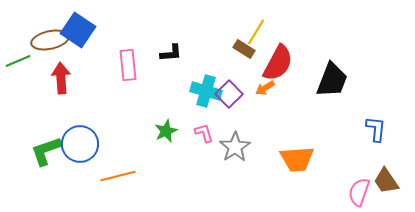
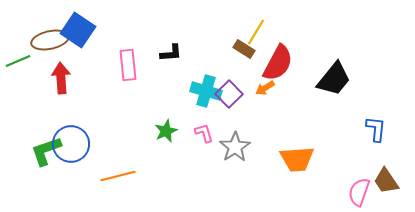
black trapezoid: moved 2 px right, 1 px up; rotated 18 degrees clockwise
blue circle: moved 9 px left
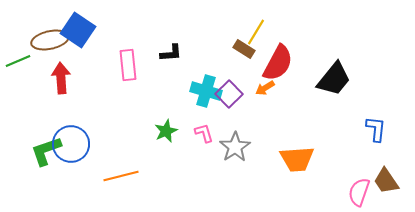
orange line: moved 3 px right
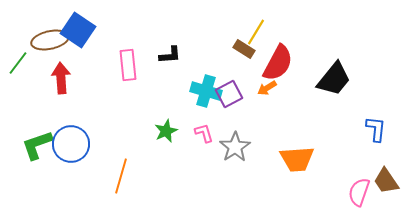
black L-shape: moved 1 px left, 2 px down
green line: moved 2 px down; rotated 30 degrees counterclockwise
orange arrow: moved 2 px right
purple square: rotated 16 degrees clockwise
green L-shape: moved 9 px left, 6 px up
orange line: rotated 60 degrees counterclockwise
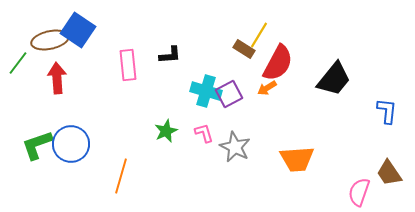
yellow line: moved 3 px right, 3 px down
red arrow: moved 4 px left
blue L-shape: moved 11 px right, 18 px up
gray star: rotated 12 degrees counterclockwise
brown trapezoid: moved 3 px right, 8 px up
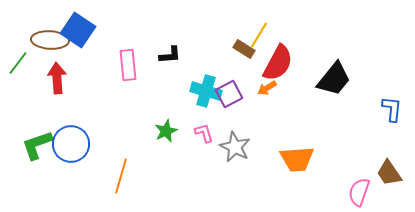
brown ellipse: rotated 15 degrees clockwise
blue L-shape: moved 5 px right, 2 px up
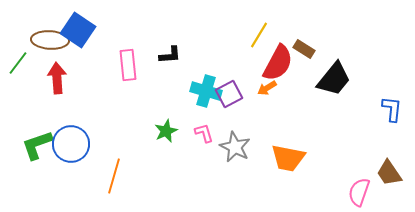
brown rectangle: moved 60 px right
orange trapezoid: moved 9 px left, 1 px up; rotated 15 degrees clockwise
orange line: moved 7 px left
